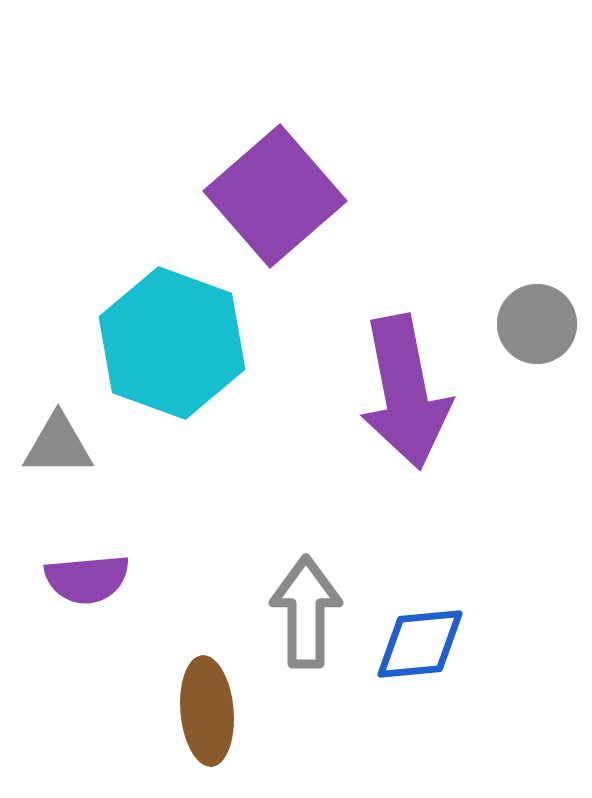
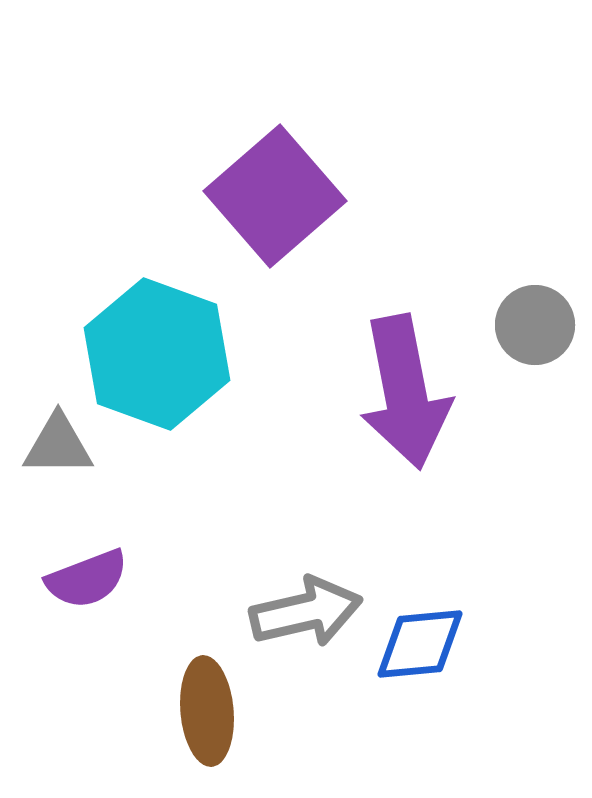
gray circle: moved 2 px left, 1 px down
cyan hexagon: moved 15 px left, 11 px down
purple semicircle: rotated 16 degrees counterclockwise
gray arrow: rotated 77 degrees clockwise
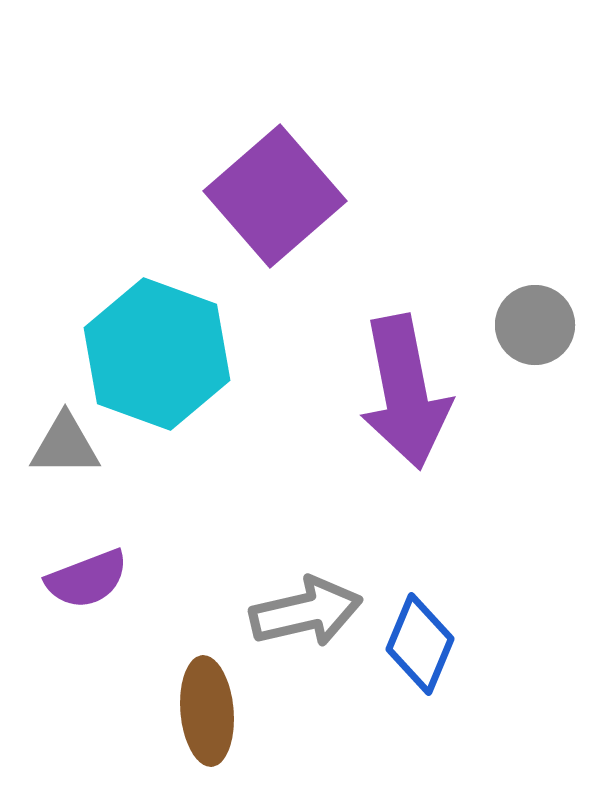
gray triangle: moved 7 px right
blue diamond: rotated 62 degrees counterclockwise
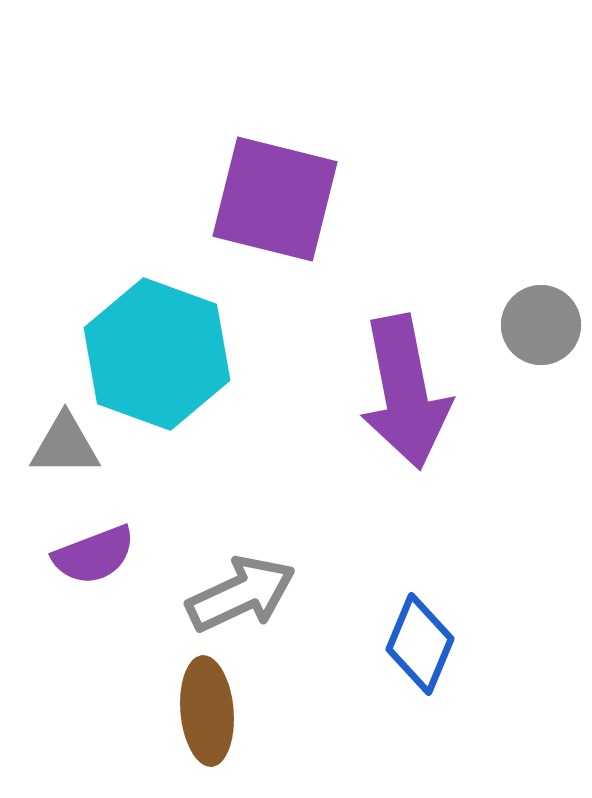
purple square: moved 3 px down; rotated 35 degrees counterclockwise
gray circle: moved 6 px right
purple semicircle: moved 7 px right, 24 px up
gray arrow: moved 65 px left, 18 px up; rotated 12 degrees counterclockwise
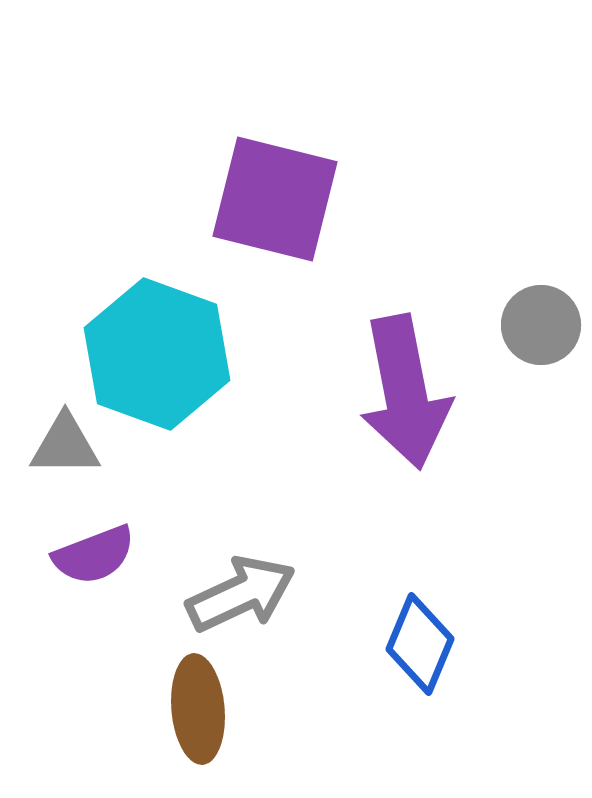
brown ellipse: moved 9 px left, 2 px up
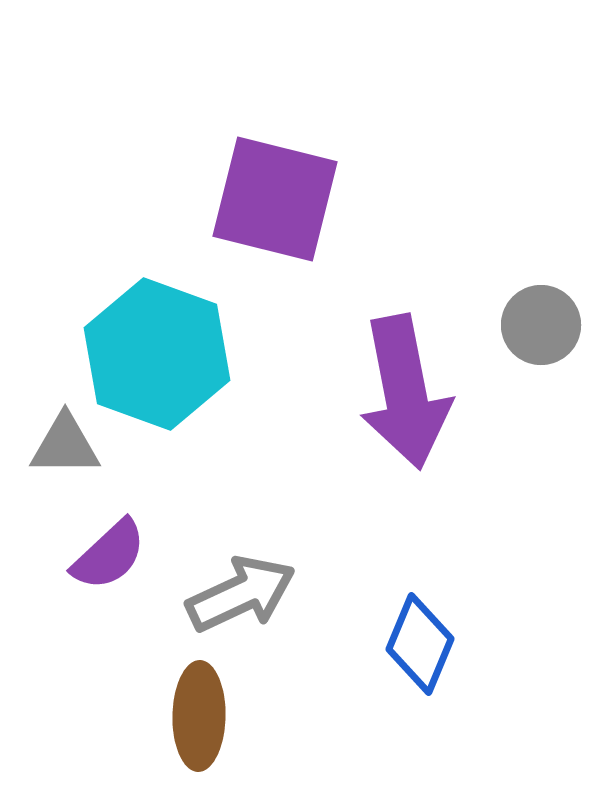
purple semicircle: moved 15 px right; rotated 22 degrees counterclockwise
brown ellipse: moved 1 px right, 7 px down; rotated 6 degrees clockwise
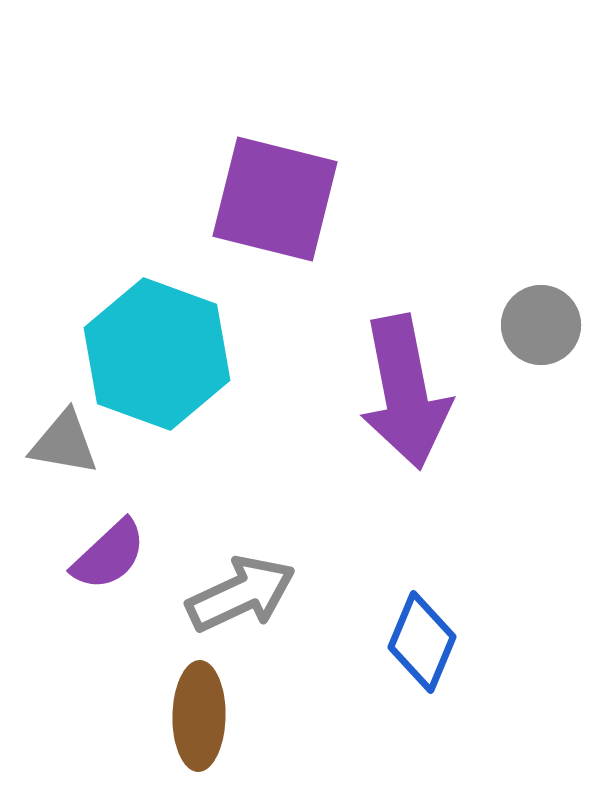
gray triangle: moved 1 px left, 2 px up; rotated 10 degrees clockwise
blue diamond: moved 2 px right, 2 px up
